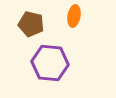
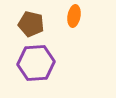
purple hexagon: moved 14 px left; rotated 9 degrees counterclockwise
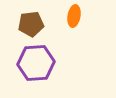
brown pentagon: rotated 20 degrees counterclockwise
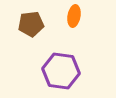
purple hexagon: moved 25 px right, 8 px down; rotated 12 degrees clockwise
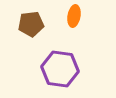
purple hexagon: moved 1 px left, 2 px up
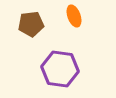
orange ellipse: rotated 30 degrees counterclockwise
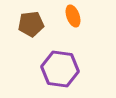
orange ellipse: moved 1 px left
